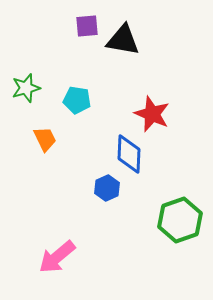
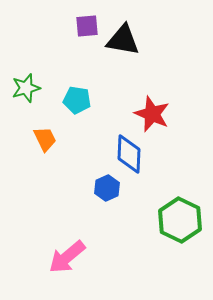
green hexagon: rotated 15 degrees counterclockwise
pink arrow: moved 10 px right
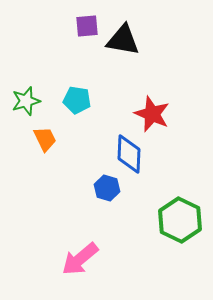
green star: moved 13 px down
blue hexagon: rotated 20 degrees counterclockwise
pink arrow: moved 13 px right, 2 px down
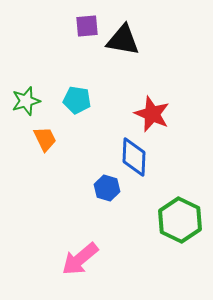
blue diamond: moved 5 px right, 3 px down
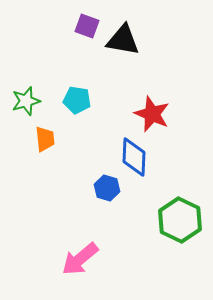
purple square: rotated 25 degrees clockwise
orange trapezoid: rotated 20 degrees clockwise
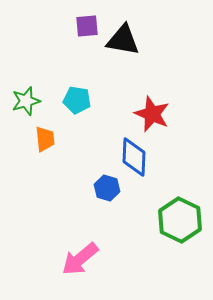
purple square: rotated 25 degrees counterclockwise
